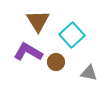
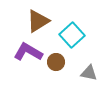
brown triangle: rotated 30 degrees clockwise
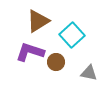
purple L-shape: moved 2 px right; rotated 12 degrees counterclockwise
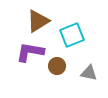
cyan square: rotated 20 degrees clockwise
purple L-shape: rotated 8 degrees counterclockwise
brown circle: moved 1 px right, 4 px down
